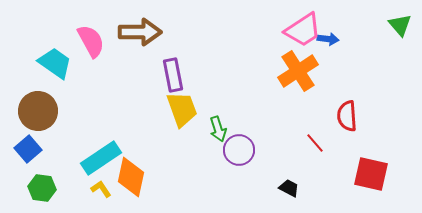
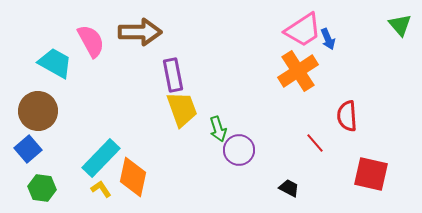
blue arrow: rotated 60 degrees clockwise
cyan trapezoid: rotated 6 degrees counterclockwise
cyan rectangle: rotated 12 degrees counterclockwise
orange diamond: moved 2 px right
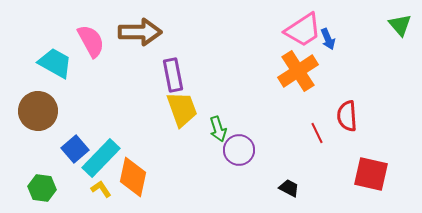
red line: moved 2 px right, 10 px up; rotated 15 degrees clockwise
blue square: moved 47 px right
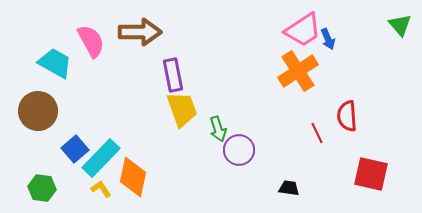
black trapezoid: rotated 20 degrees counterclockwise
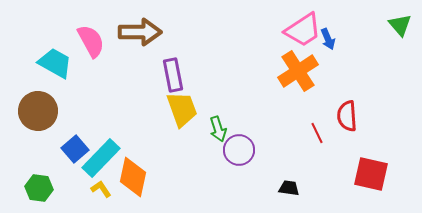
green hexagon: moved 3 px left
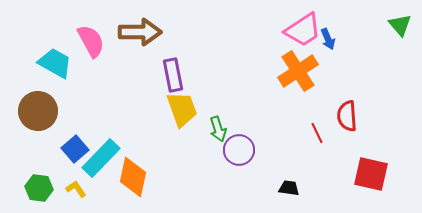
yellow L-shape: moved 25 px left
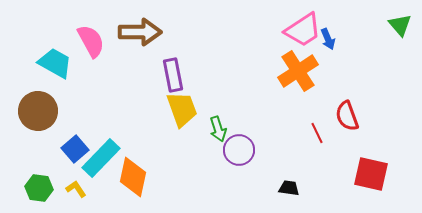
red semicircle: rotated 16 degrees counterclockwise
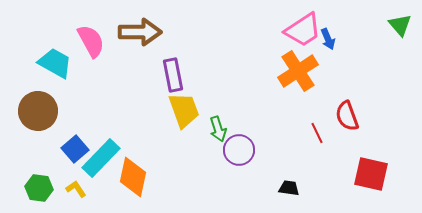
yellow trapezoid: moved 2 px right, 1 px down
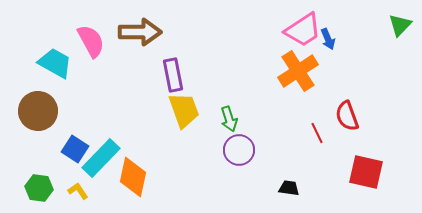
green triangle: rotated 25 degrees clockwise
green arrow: moved 11 px right, 10 px up
blue square: rotated 16 degrees counterclockwise
red square: moved 5 px left, 2 px up
yellow L-shape: moved 2 px right, 2 px down
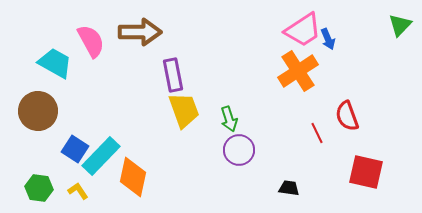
cyan rectangle: moved 2 px up
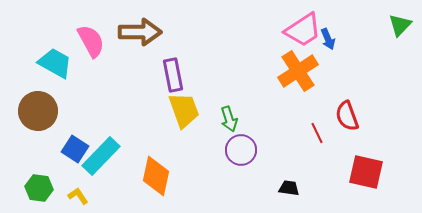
purple circle: moved 2 px right
orange diamond: moved 23 px right, 1 px up
yellow L-shape: moved 5 px down
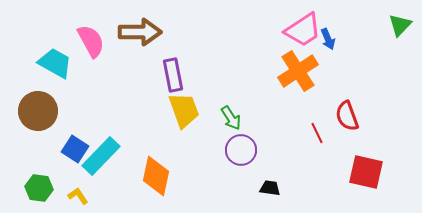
green arrow: moved 2 px right, 1 px up; rotated 15 degrees counterclockwise
black trapezoid: moved 19 px left
